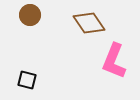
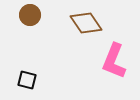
brown diamond: moved 3 px left
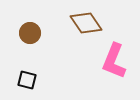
brown circle: moved 18 px down
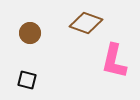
brown diamond: rotated 36 degrees counterclockwise
pink L-shape: rotated 9 degrees counterclockwise
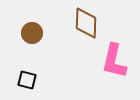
brown diamond: rotated 72 degrees clockwise
brown circle: moved 2 px right
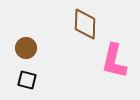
brown diamond: moved 1 px left, 1 px down
brown circle: moved 6 px left, 15 px down
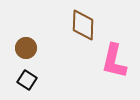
brown diamond: moved 2 px left, 1 px down
black square: rotated 18 degrees clockwise
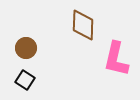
pink L-shape: moved 2 px right, 2 px up
black square: moved 2 px left
